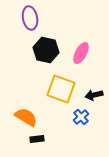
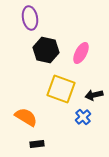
blue cross: moved 2 px right
black rectangle: moved 5 px down
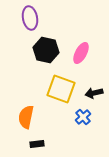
black arrow: moved 2 px up
orange semicircle: rotated 110 degrees counterclockwise
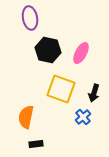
black hexagon: moved 2 px right
black arrow: rotated 60 degrees counterclockwise
black rectangle: moved 1 px left
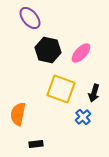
purple ellipse: rotated 30 degrees counterclockwise
pink ellipse: rotated 15 degrees clockwise
orange semicircle: moved 8 px left, 3 px up
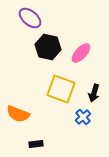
purple ellipse: rotated 10 degrees counterclockwise
black hexagon: moved 3 px up
orange semicircle: rotated 80 degrees counterclockwise
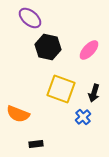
pink ellipse: moved 8 px right, 3 px up
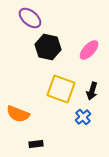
black arrow: moved 2 px left, 2 px up
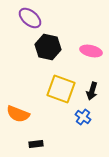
pink ellipse: moved 2 px right, 1 px down; rotated 60 degrees clockwise
blue cross: rotated 14 degrees counterclockwise
